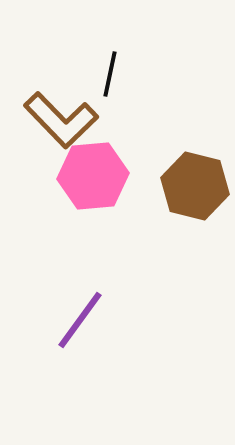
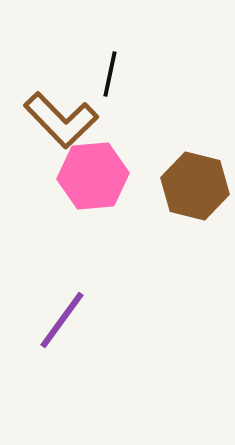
purple line: moved 18 px left
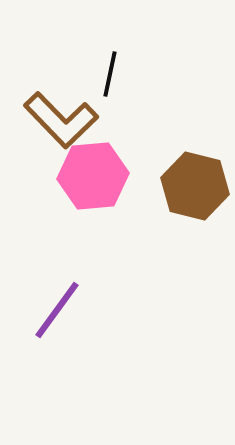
purple line: moved 5 px left, 10 px up
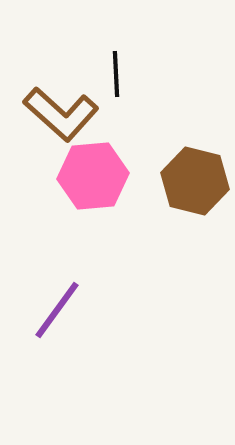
black line: moved 6 px right; rotated 15 degrees counterclockwise
brown L-shape: moved 6 px up; rotated 4 degrees counterclockwise
brown hexagon: moved 5 px up
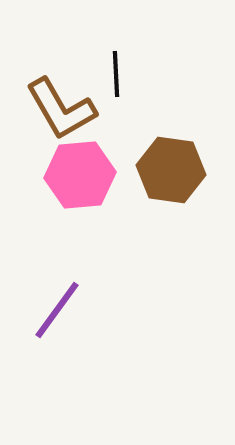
brown L-shape: moved 5 px up; rotated 18 degrees clockwise
pink hexagon: moved 13 px left, 1 px up
brown hexagon: moved 24 px left, 11 px up; rotated 6 degrees counterclockwise
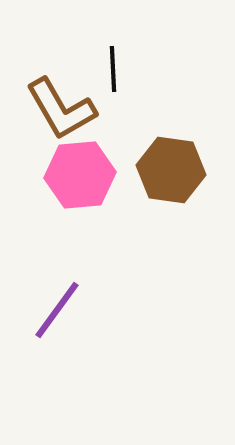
black line: moved 3 px left, 5 px up
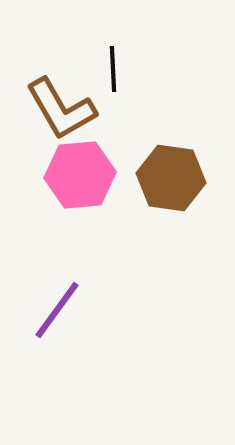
brown hexagon: moved 8 px down
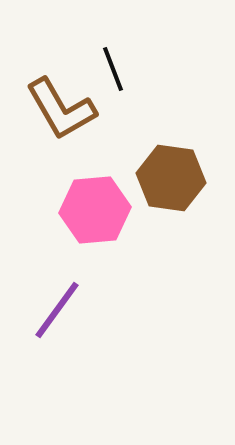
black line: rotated 18 degrees counterclockwise
pink hexagon: moved 15 px right, 35 px down
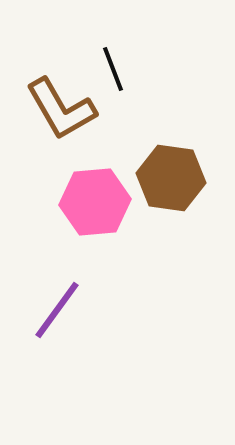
pink hexagon: moved 8 px up
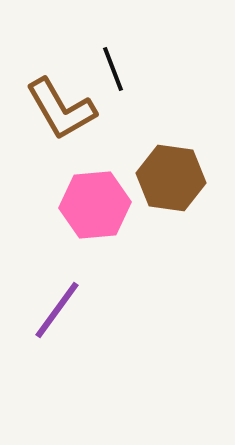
pink hexagon: moved 3 px down
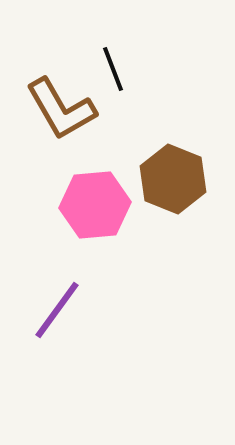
brown hexagon: moved 2 px right, 1 px down; rotated 14 degrees clockwise
